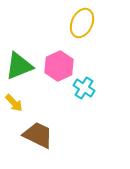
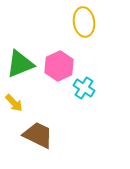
yellow ellipse: moved 2 px right, 1 px up; rotated 32 degrees counterclockwise
green triangle: moved 1 px right, 2 px up
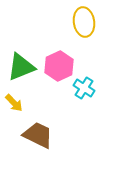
green triangle: moved 1 px right, 3 px down
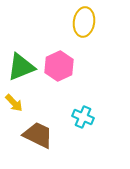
yellow ellipse: rotated 16 degrees clockwise
cyan cross: moved 1 px left, 29 px down; rotated 10 degrees counterclockwise
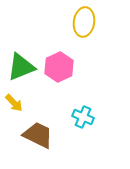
pink hexagon: moved 1 px down
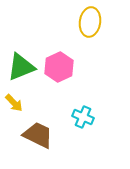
yellow ellipse: moved 6 px right
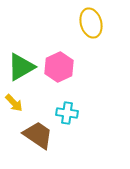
yellow ellipse: moved 1 px right, 1 px down; rotated 24 degrees counterclockwise
green triangle: rotated 8 degrees counterclockwise
cyan cross: moved 16 px left, 4 px up; rotated 15 degrees counterclockwise
brown trapezoid: rotated 8 degrees clockwise
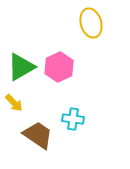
cyan cross: moved 6 px right, 6 px down
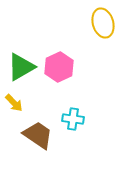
yellow ellipse: moved 12 px right
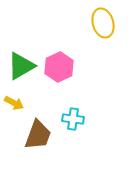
green triangle: moved 1 px up
yellow arrow: rotated 18 degrees counterclockwise
brown trapezoid: rotated 76 degrees clockwise
